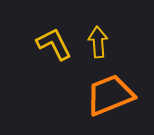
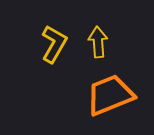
yellow L-shape: rotated 57 degrees clockwise
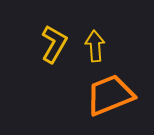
yellow arrow: moved 3 px left, 4 px down
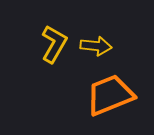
yellow arrow: moved 1 px right; rotated 100 degrees clockwise
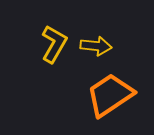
orange trapezoid: rotated 12 degrees counterclockwise
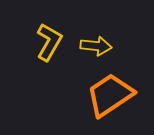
yellow L-shape: moved 5 px left, 2 px up
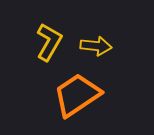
orange trapezoid: moved 33 px left
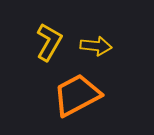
orange trapezoid: rotated 6 degrees clockwise
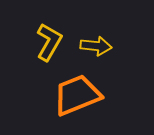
orange trapezoid: rotated 6 degrees clockwise
